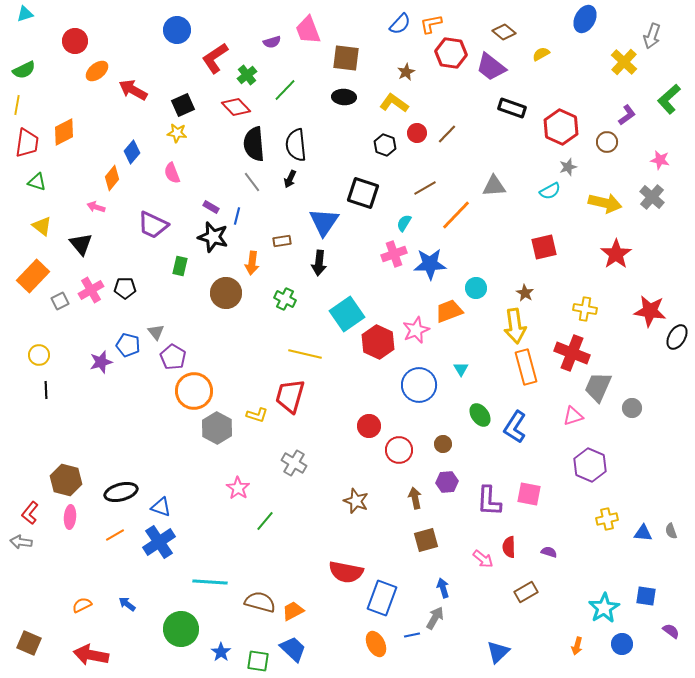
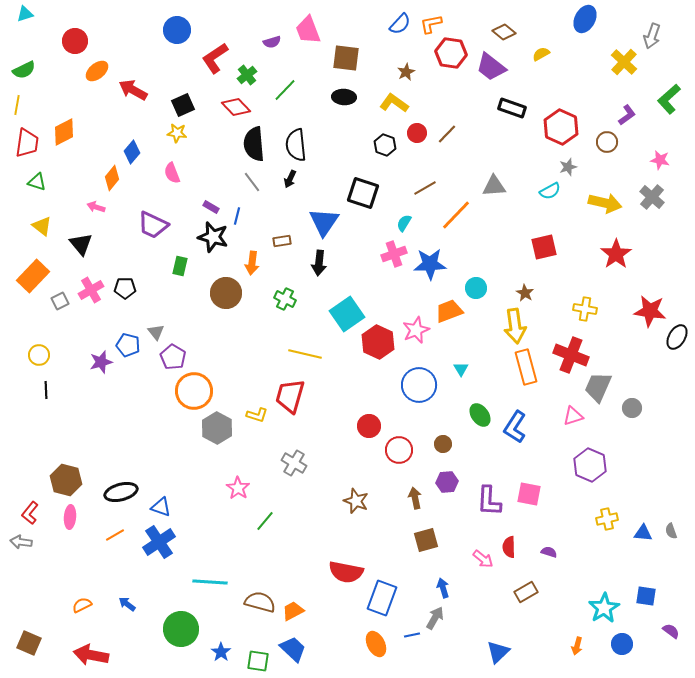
red cross at (572, 353): moved 1 px left, 2 px down
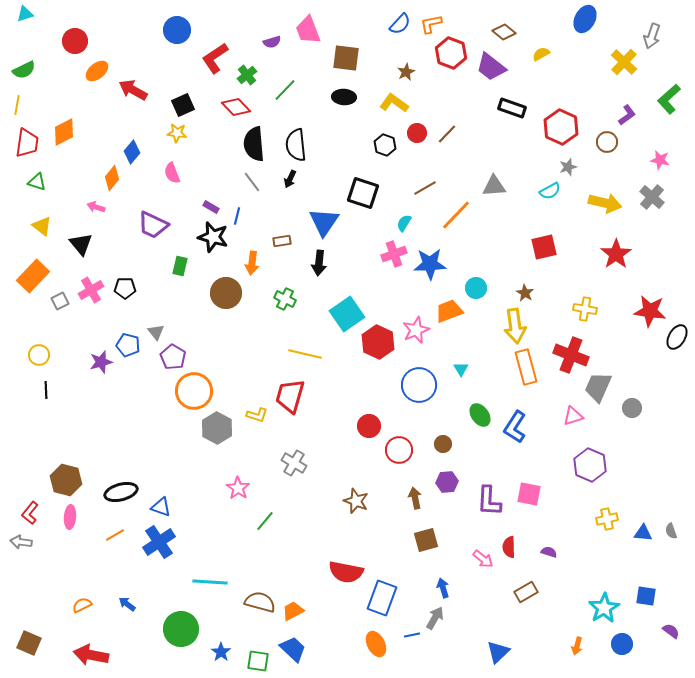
red hexagon at (451, 53): rotated 12 degrees clockwise
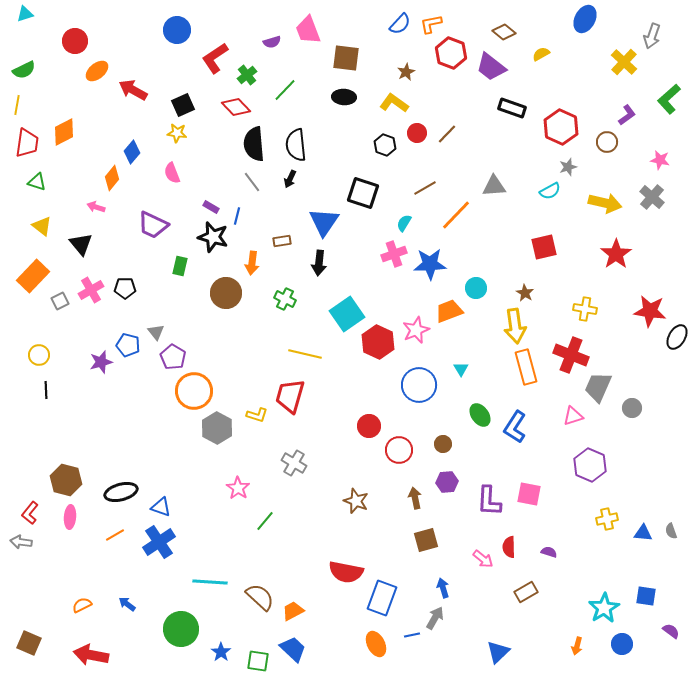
brown semicircle at (260, 602): moved 5 px up; rotated 28 degrees clockwise
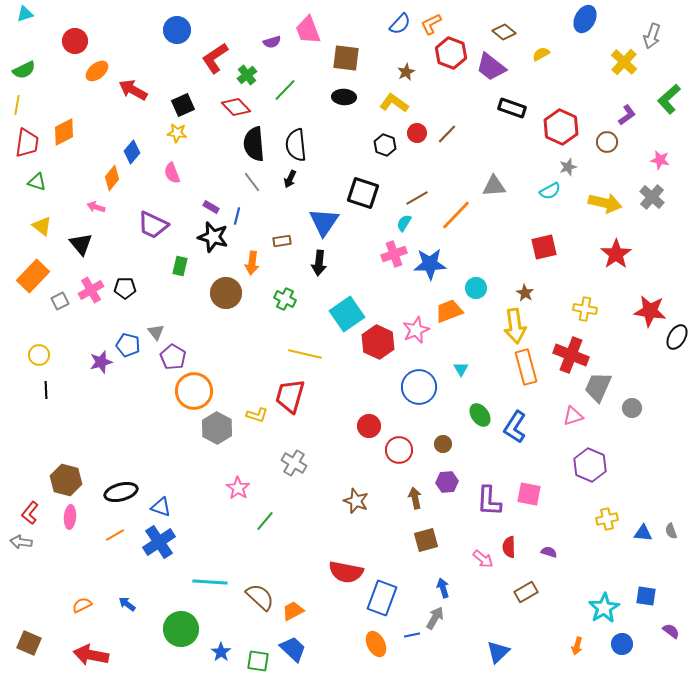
orange L-shape at (431, 24): rotated 15 degrees counterclockwise
brown line at (425, 188): moved 8 px left, 10 px down
blue circle at (419, 385): moved 2 px down
